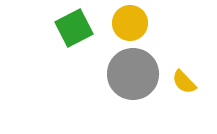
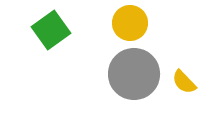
green square: moved 23 px left, 2 px down; rotated 9 degrees counterclockwise
gray circle: moved 1 px right
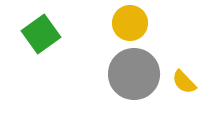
green square: moved 10 px left, 4 px down
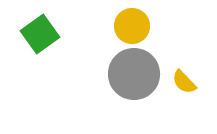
yellow circle: moved 2 px right, 3 px down
green square: moved 1 px left
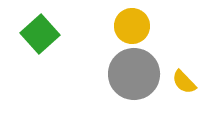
green square: rotated 6 degrees counterclockwise
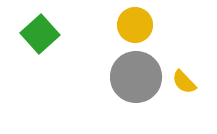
yellow circle: moved 3 px right, 1 px up
gray circle: moved 2 px right, 3 px down
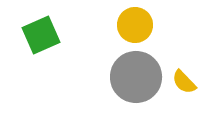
green square: moved 1 px right, 1 px down; rotated 18 degrees clockwise
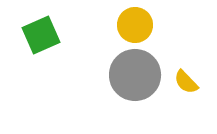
gray circle: moved 1 px left, 2 px up
yellow semicircle: moved 2 px right
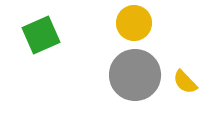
yellow circle: moved 1 px left, 2 px up
yellow semicircle: moved 1 px left
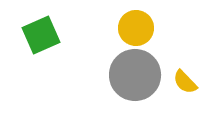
yellow circle: moved 2 px right, 5 px down
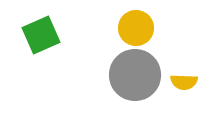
yellow semicircle: moved 1 px left; rotated 44 degrees counterclockwise
